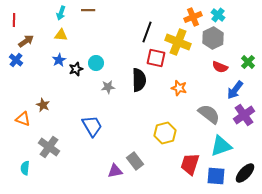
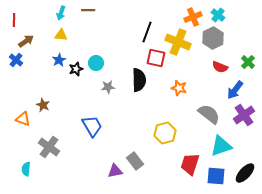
cyan semicircle: moved 1 px right, 1 px down
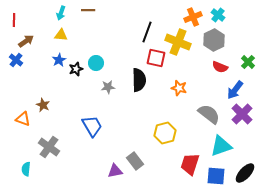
gray hexagon: moved 1 px right, 2 px down
purple cross: moved 2 px left, 1 px up; rotated 10 degrees counterclockwise
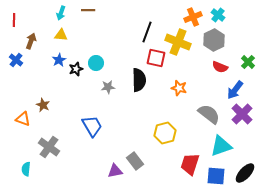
brown arrow: moved 5 px right; rotated 35 degrees counterclockwise
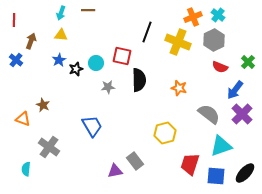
red square: moved 34 px left, 2 px up
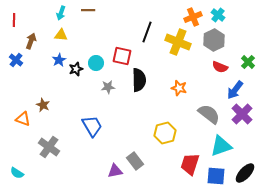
cyan semicircle: moved 9 px left, 4 px down; rotated 64 degrees counterclockwise
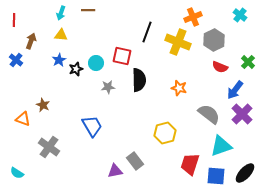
cyan cross: moved 22 px right
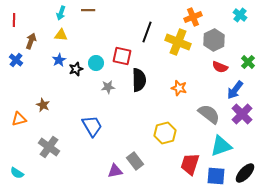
orange triangle: moved 4 px left; rotated 35 degrees counterclockwise
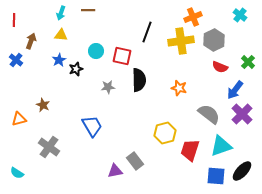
yellow cross: moved 3 px right, 1 px up; rotated 30 degrees counterclockwise
cyan circle: moved 12 px up
red trapezoid: moved 14 px up
black ellipse: moved 3 px left, 2 px up
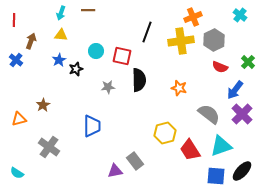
brown star: rotated 16 degrees clockwise
blue trapezoid: rotated 30 degrees clockwise
red trapezoid: rotated 50 degrees counterclockwise
